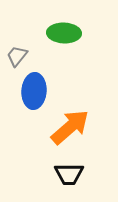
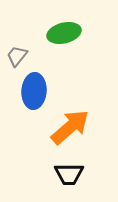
green ellipse: rotated 16 degrees counterclockwise
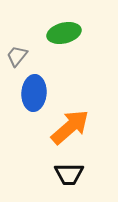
blue ellipse: moved 2 px down
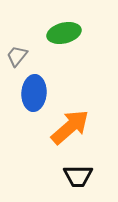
black trapezoid: moved 9 px right, 2 px down
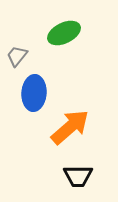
green ellipse: rotated 12 degrees counterclockwise
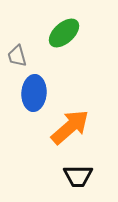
green ellipse: rotated 16 degrees counterclockwise
gray trapezoid: rotated 55 degrees counterclockwise
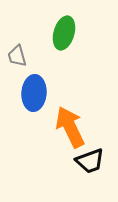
green ellipse: rotated 32 degrees counterclockwise
orange arrow: rotated 75 degrees counterclockwise
black trapezoid: moved 12 px right, 15 px up; rotated 20 degrees counterclockwise
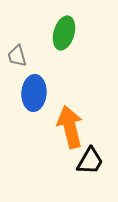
orange arrow: rotated 12 degrees clockwise
black trapezoid: rotated 40 degrees counterclockwise
